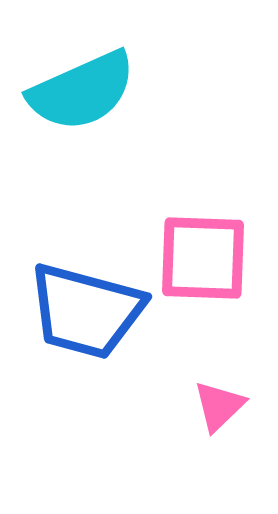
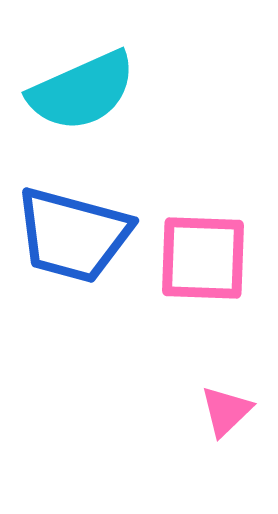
blue trapezoid: moved 13 px left, 76 px up
pink triangle: moved 7 px right, 5 px down
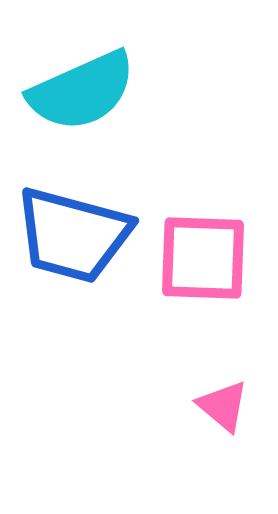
pink triangle: moved 3 px left, 5 px up; rotated 36 degrees counterclockwise
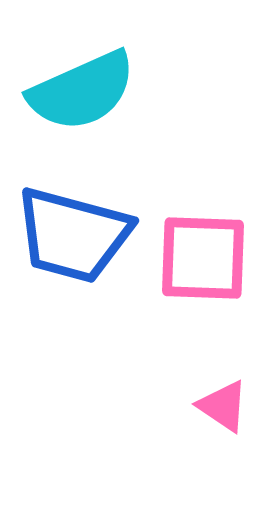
pink triangle: rotated 6 degrees counterclockwise
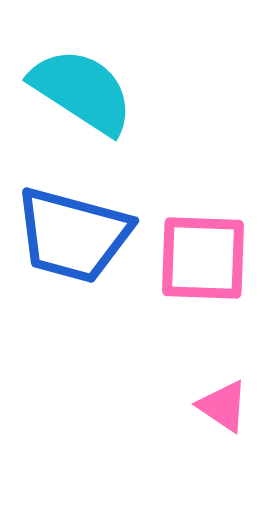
cyan semicircle: rotated 123 degrees counterclockwise
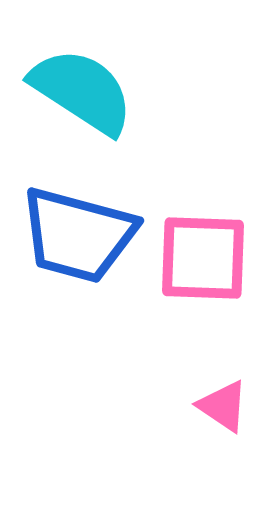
blue trapezoid: moved 5 px right
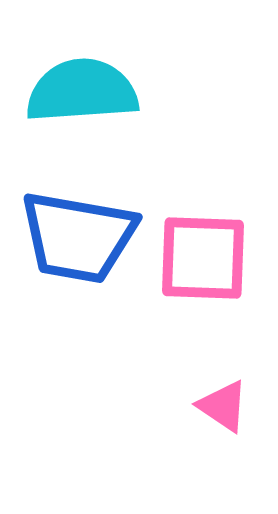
cyan semicircle: rotated 37 degrees counterclockwise
blue trapezoid: moved 2 px down; rotated 5 degrees counterclockwise
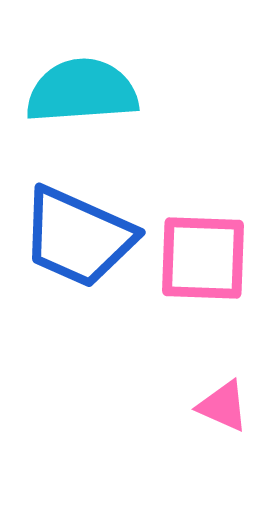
blue trapezoid: rotated 14 degrees clockwise
pink triangle: rotated 10 degrees counterclockwise
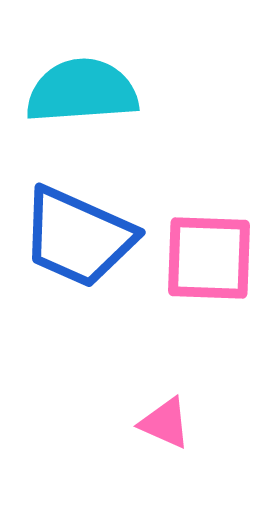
pink square: moved 6 px right
pink triangle: moved 58 px left, 17 px down
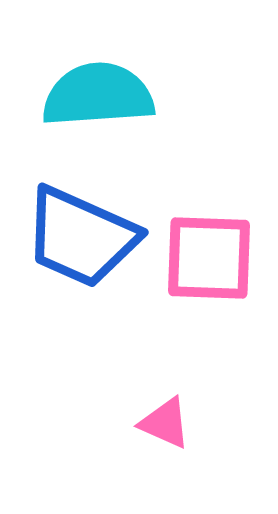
cyan semicircle: moved 16 px right, 4 px down
blue trapezoid: moved 3 px right
